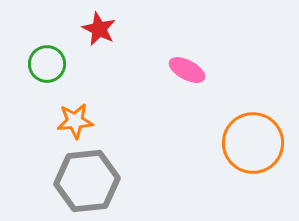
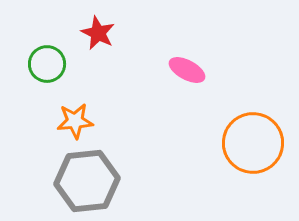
red star: moved 1 px left, 4 px down
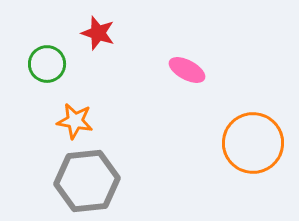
red star: rotated 8 degrees counterclockwise
orange star: rotated 15 degrees clockwise
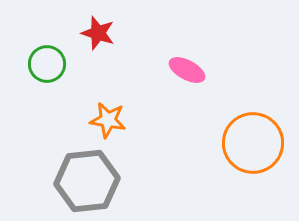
orange star: moved 33 px right, 1 px up
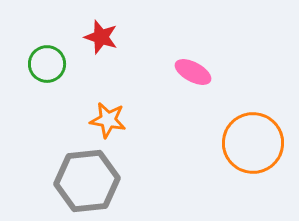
red star: moved 3 px right, 4 px down
pink ellipse: moved 6 px right, 2 px down
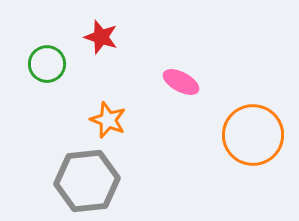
pink ellipse: moved 12 px left, 10 px down
orange star: rotated 12 degrees clockwise
orange circle: moved 8 px up
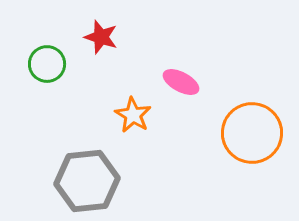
orange star: moved 25 px right, 5 px up; rotated 9 degrees clockwise
orange circle: moved 1 px left, 2 px up
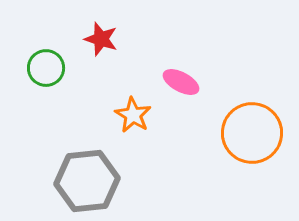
red star: moved 2 px down
green circle: moved 1 px left, 4 px down
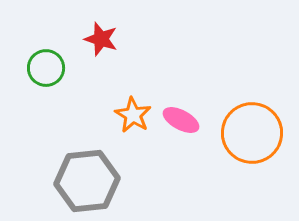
pink ellipse: moved 38 px down
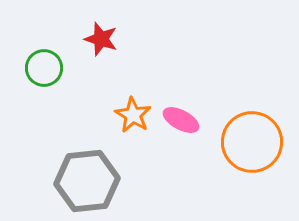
green circle: moved 2 px left
orange circle: moved 9 px down
